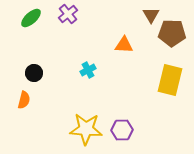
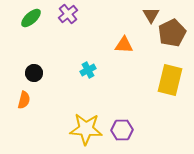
brown pentagon: rotated 28 degrees counterclockwise
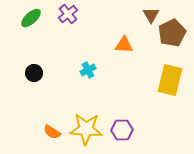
orange semicircle: moved 28 px right, 32 px down; rotated 108 degrees clockwise
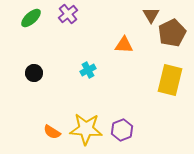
purple hexagon: rotated 20 degrees counterclockwise
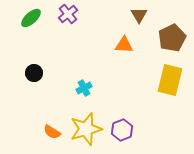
brown triangle: moved 12 px left
brown pentagon: moved 5 px down
cyan cross: moved 4 px left, 18 px down
yellow star: rotated 20 degrees counterclockwise
